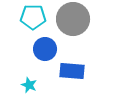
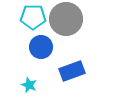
gray circle: moved 7 px left
blue circle: moved 4 px left, 2 px up
blue rectangle: rotated 25 degrees counterclockwise
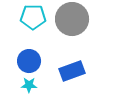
gray circle: moved 6 px right
blue circle: moved 12 px left, 14 px down
cyan star: rotated 21 degrees counterclockwise
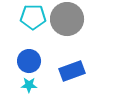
gray circle: moved 5 px left
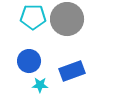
cyan star: moved 11 px right
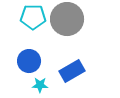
blue rectangle: rotated 10 degrees counterclockwise
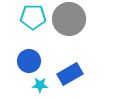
gray circle: moved 2 px right
blue rectangle: moved 2 px left, 3 px down
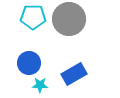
blue circle: moved 2 px down
blue rectangle: moved 4 px right
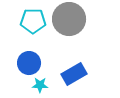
cyan pentagon: moved 4 px down
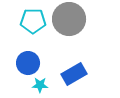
blue circle: moved 1 px left
